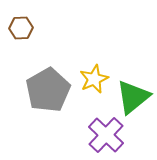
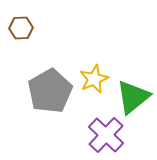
gray pentagon: moved 2 px right, 1 px down
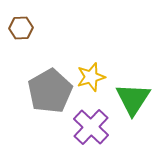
yellow star: moved 3 px left, 2 px up; rotated 8 degrees clockwise
green triangle: moved 2 px down; rotated 18 degrees counterclockwise
purple cross: moved 15 px left, 8 px up
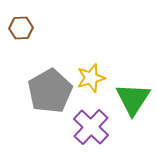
yellow star: moved 1 px down
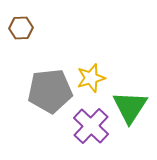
gray pentagon: rotated 24 degrees clockwise
green triangle: moved 3 px left, 8 px down
purple cross: moved 1 px up
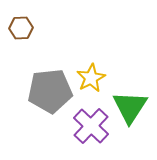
yellow star: rotated 12 degrees counterclockwise
